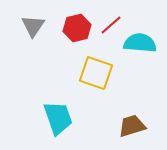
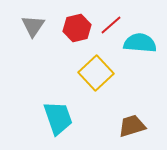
yellow square: rotated 28 degrees clockwise
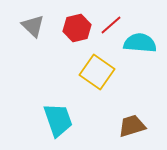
gray triangle: rotated 20 degrees counterclockwise
yellow square: moved 1 px right, 1 px up; rotated 12 degrees counterclockwise
cyan trapezoid: moved 2 px down
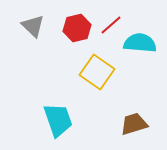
brown trapezoid: moved 2 px right, 2 px up
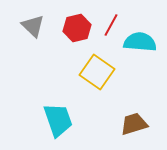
red line: rotated 20 degrees counterclockwise
cyan semicircle: moved 1 px up
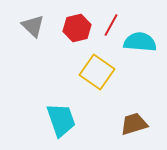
cyan trapezoid: moved 3 px right
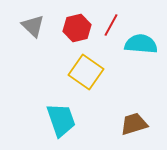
cyan semicircle: moved 1 px right, 2 px down
yellow square: moved 11 px left
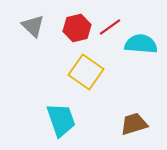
red line: moved 1 px left, 2 px down; rotated 25 degrees clockwise
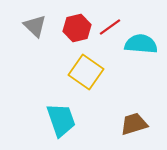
gray triangle: moved 2 px right
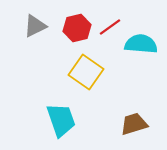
gray triangle: rotated 50 degrees clockwise
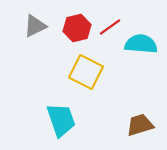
yellow square: rotated 8 degrees counterclockwise
brown trapezoid: moved 6 px right, 1 px down
